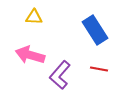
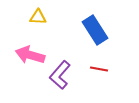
yellow triangle: moved 4 px right
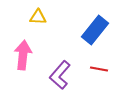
blue rectangle: rotated 72 degrees clockwise
pink arrow: moved 7 px left; rotated 80 degrees clockwise
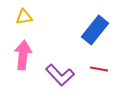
yellow triangle: moved 14 px left; rotated 12 degrees counterclockwise
purple L-shape: rotated 84 degrees counterclockwise
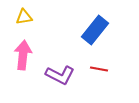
purple L-shape: rotated 20 degrees counterclockwise
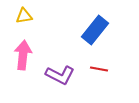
yellow triangle: moved 1 px up
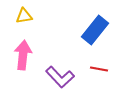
purple L-shape: moved 2 px down; rotated 20 degrees clockwise
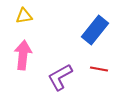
purple L-shape: rotated 104 degrees clockwise
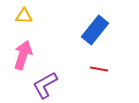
yellow triangle: rotated 12 degrees clockwise
pink arrow: rotated 12 degrees clockwise
purple L-shape: moved 15 px left, 8 px down
